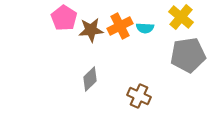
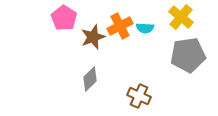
brown star: moved 2 px right, 7 px down; rotated 15 degrees counterclockwise
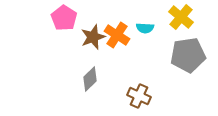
orange cross: moved 3 px left, 9 px down; rotated 30 degrees counterclockwise
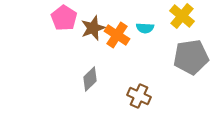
yellow cross: moved 1 px right, 1 px up
brown star: moved 9 px up
gray pentagon: moved 3 px right, 2 px down
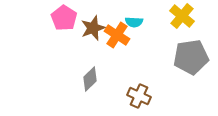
cyan semicircle: moved 11 px left, 6 px up
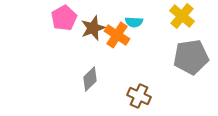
pink pentagon: rotated 10 degrees clockwise
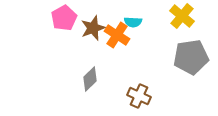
cyan semicircle: moved 1 px left
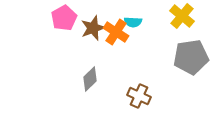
orange cross: moved 1 px left, 3 px up
